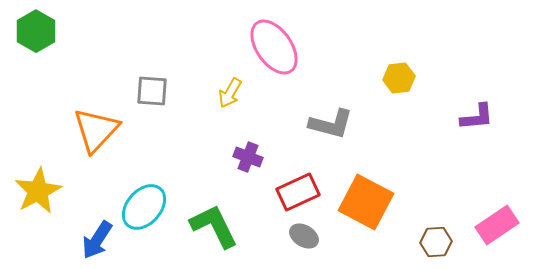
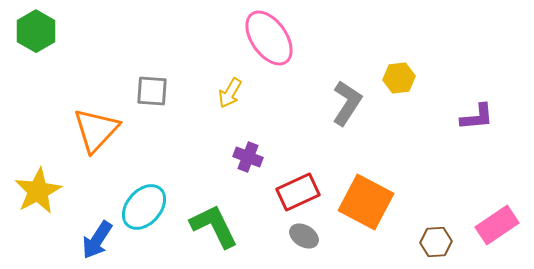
pink ellipse: moved 5 px left, 9 px up
gray L-shape: moved 16 px right, 21 px up; rotated 72 degrees counterclockwise
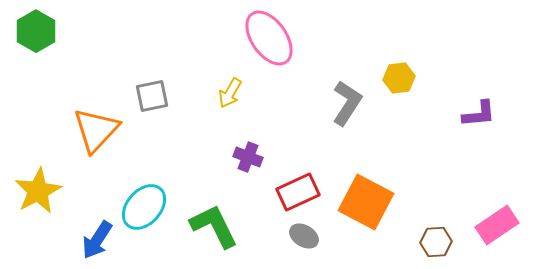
gray square: moved 5 px down; rotated 16 degrees counterclockwise
purple L-shape: moved 2 px right, 3 px up
